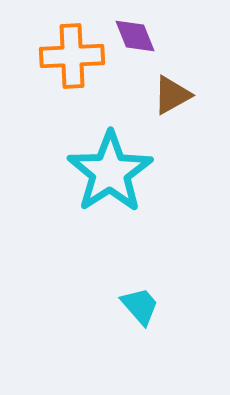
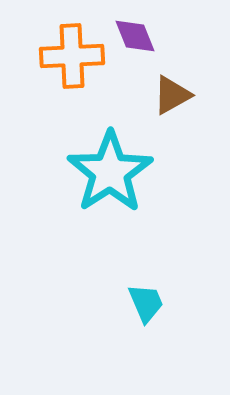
cyan trapezoid: moved 6 px right, 3 px up; rotated 18 degrees clockwise
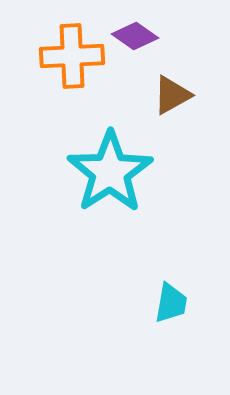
purple diamond: rotated 33 degrees counterclockwise
cyan trapezoid: moved 25 px right; rotated 33 degrees clockwise
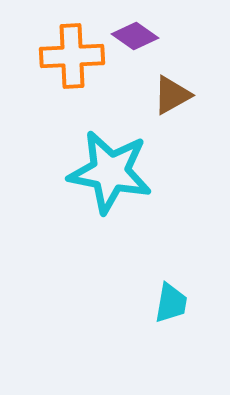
cyan star: rotated 28 degrees counterclockwise
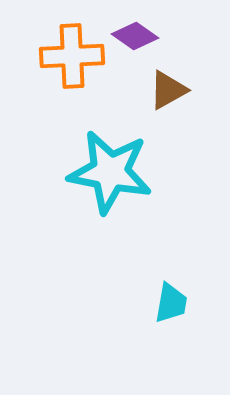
brown triangle: moved 4 px left, 5 px up
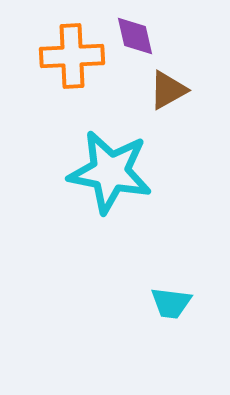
purple diamond: rotated 42 degrees clockwise
cyan trapezoid: rotated 87 degrees clockwise
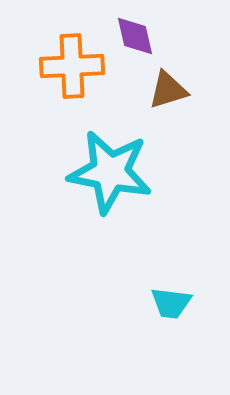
orange cross: moved 10 px down
brown triangle: rotated 12 degrees clockwise
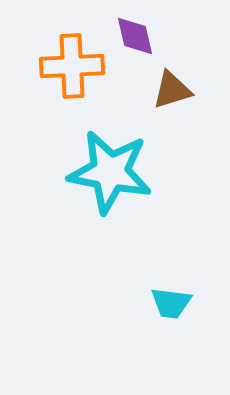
brown triangle: moved 4 px right
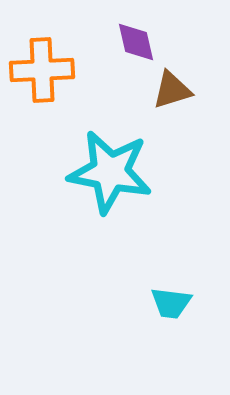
purple diamond: moved 1 px right, 6 px down
orange cross: moved 30 px left, 4 px down
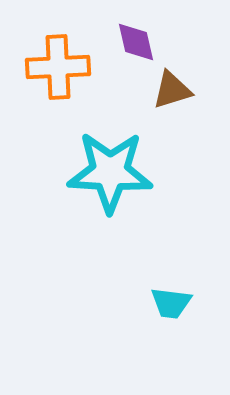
orange cross: moved 16 px right, 3 px up
cyan star: rotated 8 degrees counterclockwise
